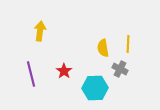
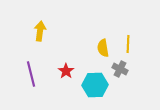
red star: moved 2 px right
cyan hexagon: moved 3 px up
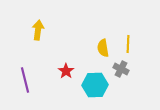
yellow arrow: moved 2 px left, 1 px up
gray cross: moved 1 px right
purple line: moved 6 px left, 6 px down
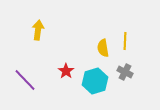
yellow line: moved 3 px left, 3 px up
gray cross: moved 4 px right, 3 px down
purple line: rotated 30 degrees counterclockwise
cyan hexagon: moved 4 px up; rotated 15 degrees counterclockwise
